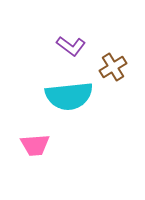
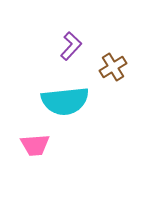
purple L-shape: rotated 84 degrees counterclockwise
cyan semicircle: moved 4 px left, 5 px down
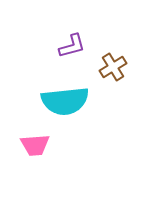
purple L-shape: moved 1 px right; rotated 32 degrees clockwise
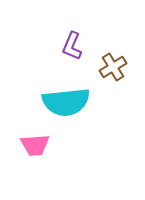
purple L-shape: rotated 128 degrees clockwise
cyan semicircle: moved 1 px right, 1 px down
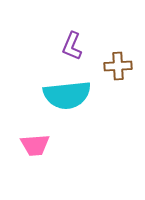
brown cross: moved 5 px right, 1 px up; rotated 28 degrees clockwise
cyan semicircle: moved 1 px right, 7 px up
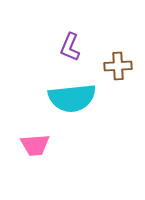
purple L-shape: moved 2 px left, 1 px down
cyan semicircle: moved 5 px right, 3 px down
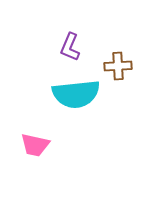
cyan semicircle: moved 4 px right, 4 px up
pink trapezoid: rotated 16 degrees clockwise
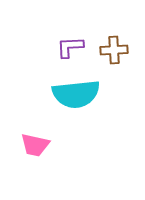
purple L-shape: rotated 64 degrees clockwise
brown cross: moved 4 px left, 16 px up
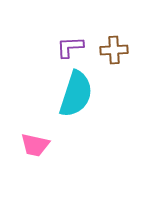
cyan semicircle: rotated 66 degrees counterclockwise
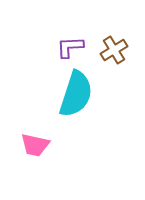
brown cross: rotated 28 degrees counterclockwise
